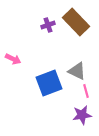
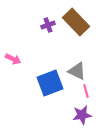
blue square: moved 1 px right
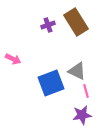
brown rectangle: rotated 12 degrees clockwise
blue square: moved 1 px right
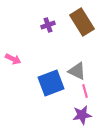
brown rectangle: moved 6 px right
pink line: moved 1 px left
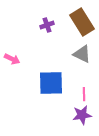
purple cross: moved 1 px left
pink arrow: moved 1 px left
gray triangle: moved 5 px right, 17 px up
blue square: rotated 20 degrees clockwise
pink line: moved 1 px left, 3 px down; rotated 16 degrees clockwise
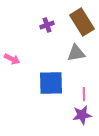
gray triangle: moved 6 px left, 1 px up; rotated 36 degrees counterclockwise
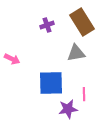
purple star: moved 14 px left, 6 px up
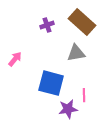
brown rectangle: rotated 16 degrees counterclockwise
pink arrow: moved 3 px right; rotated 77 degrees counterclockwise
blue square: rotated 16 degrees clockwise
pink line: moved 1 px down
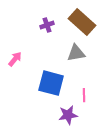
purple star: moved 6 px down
